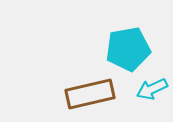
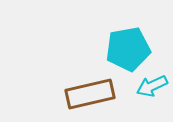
cyan arrow: moved 3 px up
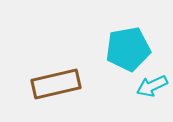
brown rectangle: moved 34 px left, 10 px up
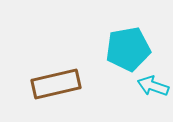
cyan arrow: moved 1 px right; rotated 44 degrees clockwise
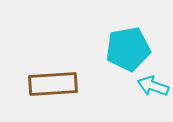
brown rectangle: moved 3 px left; rotated 9 degrees clockwise
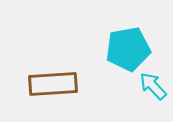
cyan arrow: rotated 28 degrees clockwise
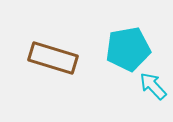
brown rectangle: moved 26 px up; rotated 21 degrees clockwise
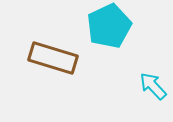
cyan pentagon: moved 19 px left, 23 px up; rotated 15 degrees counterclockwise
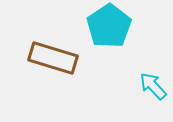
cyan pentagon: rotated 9 degrees counterclockwise
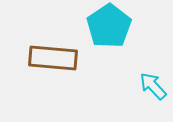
brown rectangle: rotated 12 degrees counterclockwise
